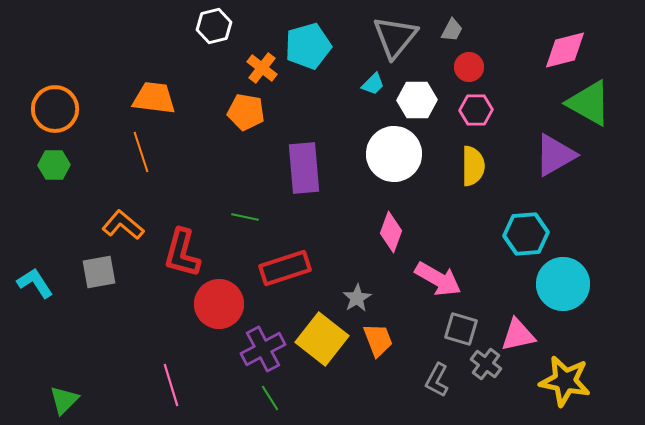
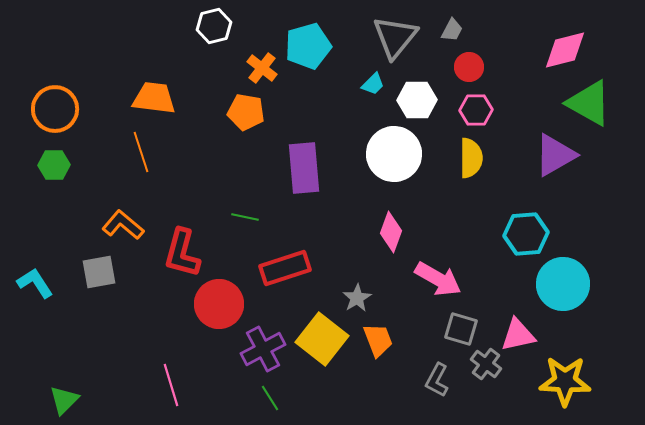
yellow semicircle at (473, 166): moved 2 px left, 8 px up
yellow star at (565, 381): rotated 9 degrees counterclockwise
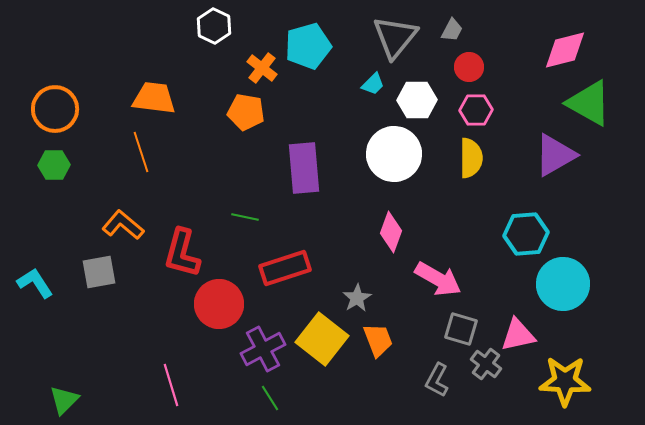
white hexagon at (214, 26): rotated 20 degrees counterclockwise
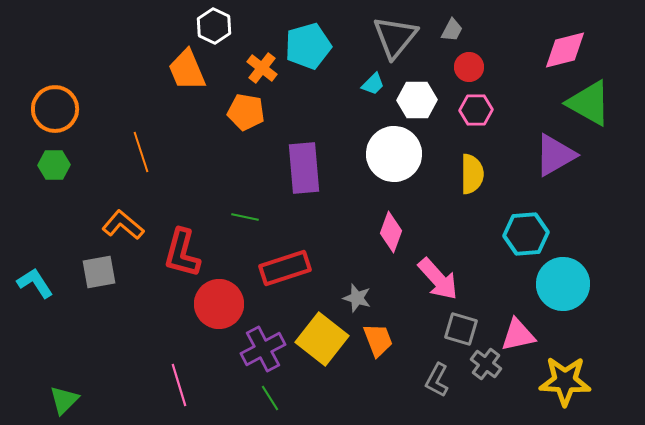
orange trapezoid at (154, 98): moved 33 px right, 28 px up; rotated 120 degrees counterclockwise
yellow semicircle at (471, 158): moved 1 px right, 16 px down
pink arrow at (438, 279): rotated 18 degrees clockwise
gray star at (357, 298): rotated 24 degrees counterclockwise
pink line at (171, 385): moved 8 px right
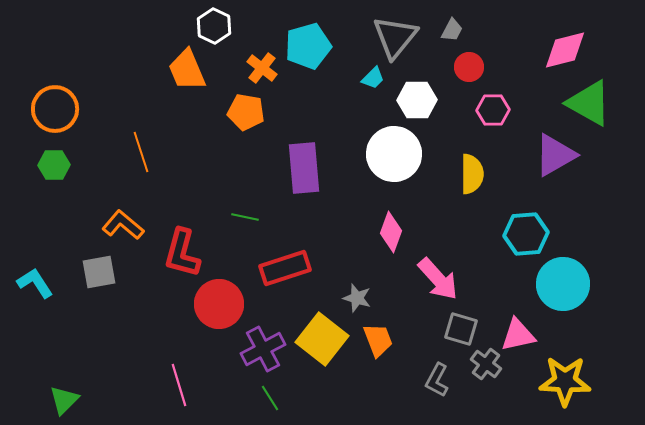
cyan trapezoid at (373, 84): moved 6 px up
pink hexagon at (476, 110): moved 17 px right
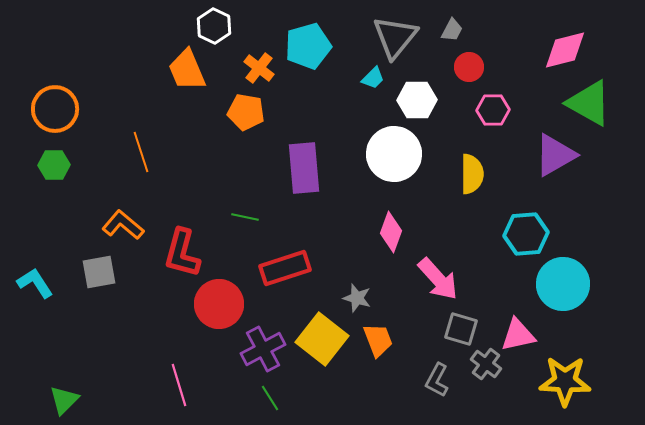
orange cross at (262, 68): moved 3 px left
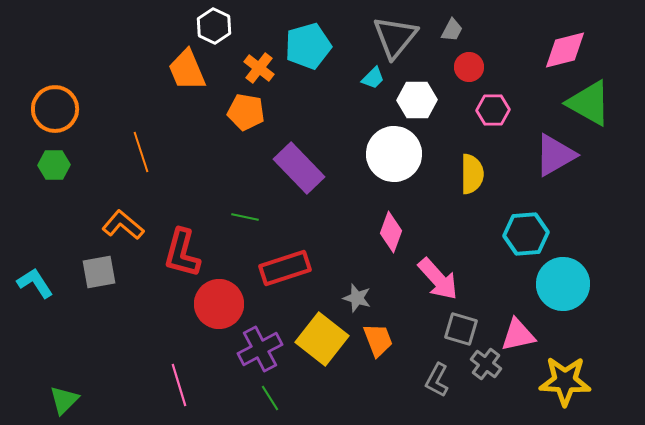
purple rectangle at (304, 168): moved 5 px left; rotated 39 degrees counterclockwise
purple cross at (263, 349): moved 3 px left
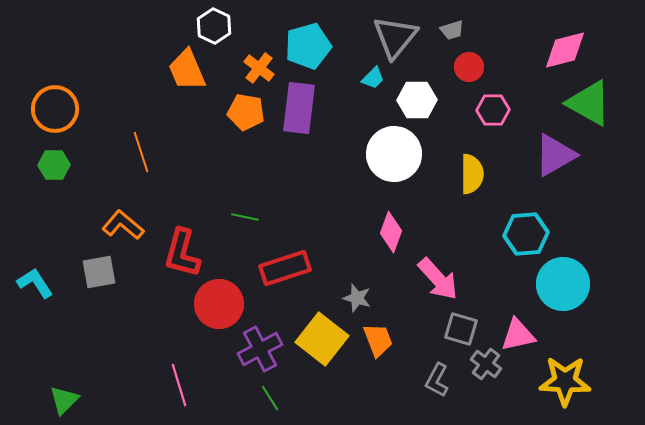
gray trapezoid at (452, 30): rotated 45 degrees clockwise
purple rectangle at (299, 168): moved 60 px up; rotated 51 degrees clockwise
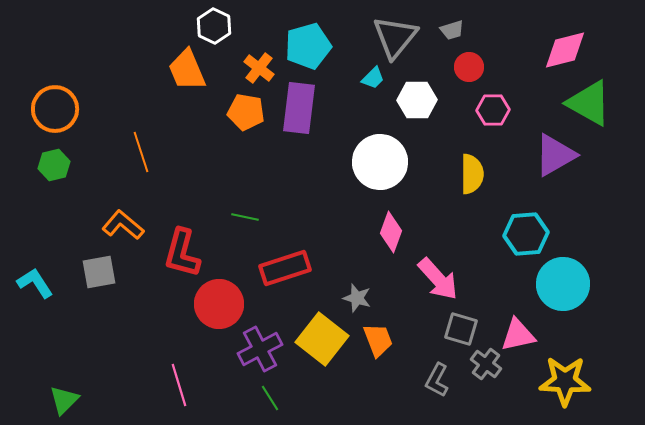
white circle at (394, 154): moved 14 px left, 8 px down
green hexagon at (54, 165): rotated 12 degrees counterclockwise
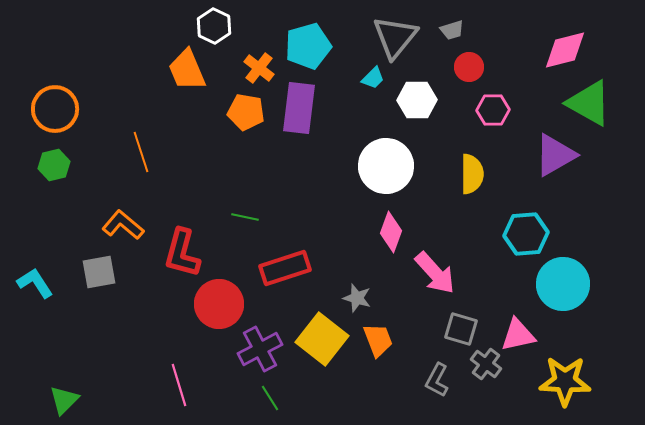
white circle at (380, 162): moved 6 px right, 4 px down
pink arrow at (438, 279): moved 3 px left, 6 px up
